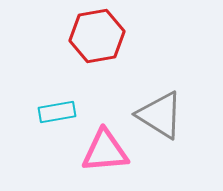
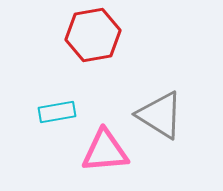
red hexagon: moved 4 px left, 1 px up
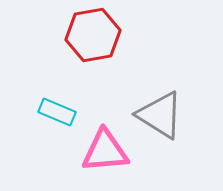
cyan rectangle: rotated 33 degrees clockwise
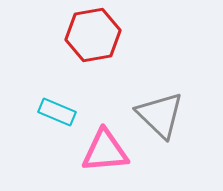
gray triangle: rotated 12 degrees clockwise
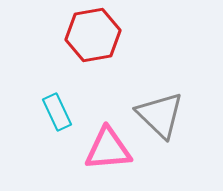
cyan rectangle: rotated 42 degrees clockwise
pink triangle: moved 3 px right, 2 px up
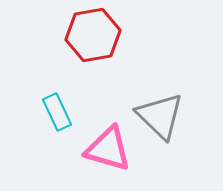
gray triangle: moved 1 px down
pink triangle: rotated 21 degrees clockwise
